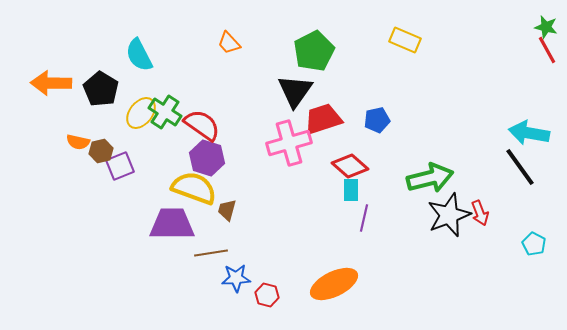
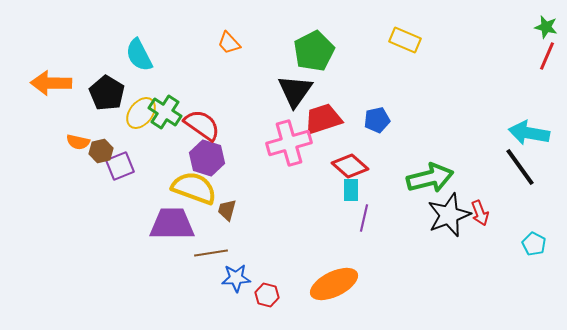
red line: moved 6 px down; rotated 52 degrees clockwise
black pentagon: moved 6 px right, 4 px down
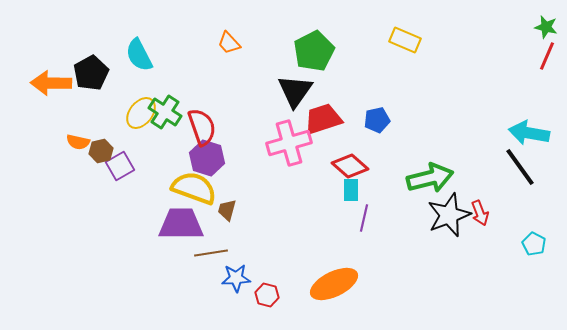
black pentagon: moved 16 px left, 20 px up; rotated 12 degrees clockwise
red semicircle: moved 2 px down; rotated 36 degrees clockwise
purple square: rotated 8 degrees counterclockwise
purple trapezoid: moved 9 px right
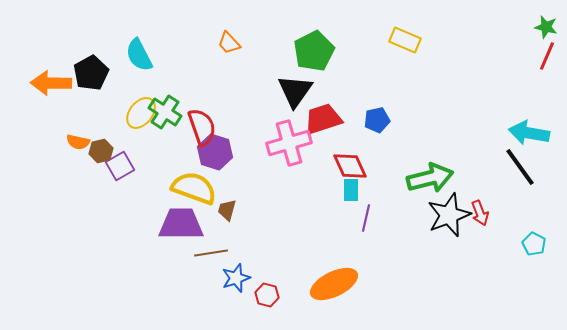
purple hexagon: moved 8 px right, 6 px up
red diamond: rotated 24 degrees clockwise
purple line: moved 2 px right
blue star: rotated 16 degrees counterclockwise
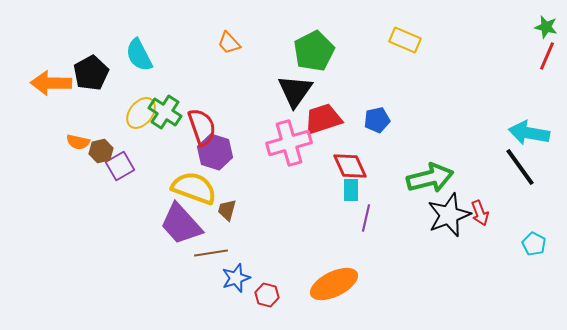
purple trapezoid: rotated 132 degrees counterclockwise
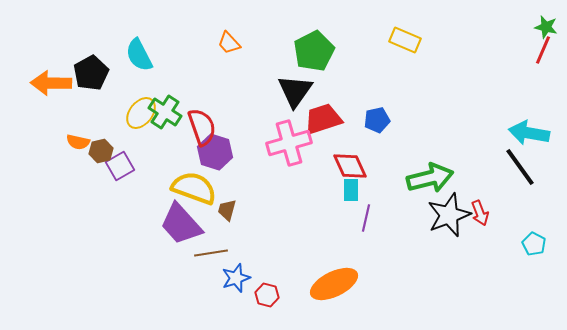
red line: moved 4 px left, 6 px up
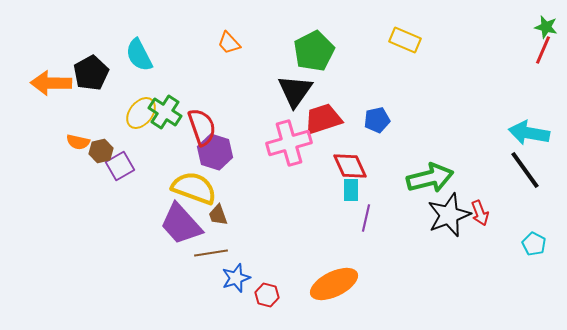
black line: moved 5 px right, 3 px down
brown trapezoid: moved 9 px left, 5 px down; rotated 35 degrees counterclockwise
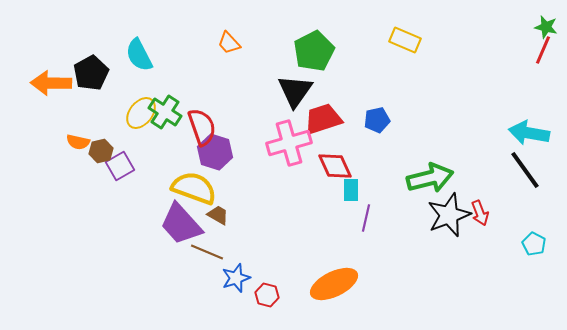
red diamond: moved 15 px left
brown trapezoid: rotated 140 degrees clockwise
brown line: moved 4 px left, 1 px up; rotated 32 degrees clockwise
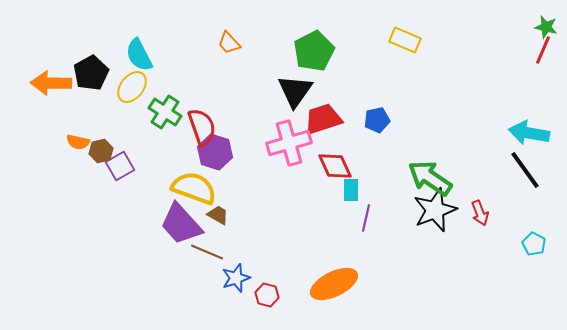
yellow ellipse: moved 9 px left, 26 px up
green arrow: rotated 132 degrees counterclockwise
black star: moved 14 px left, 5 px up
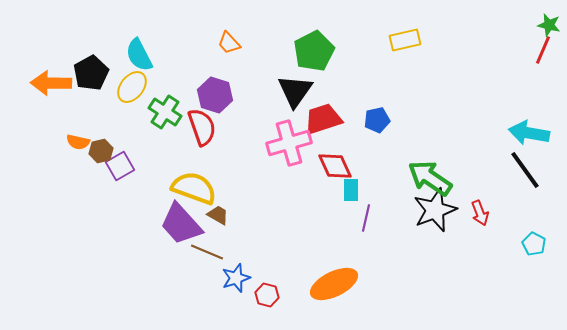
green star: moved 3 px right, 2 px up
yellow rectangle: rotated 36 degrees counterclockwise
purple hexagon: moved 57 px up
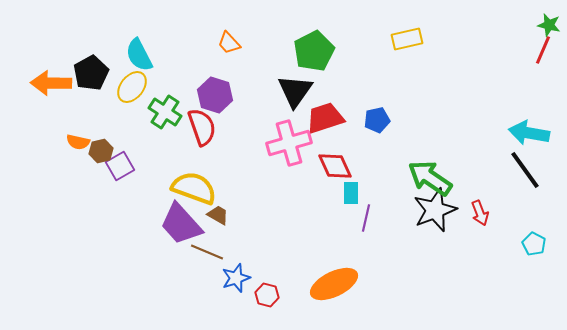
yellow rectangle: moved 2 px right, 1 px up
red trapezoid: moved 2 px right, 1 px up
cyan rectangle: moved 3 px down
